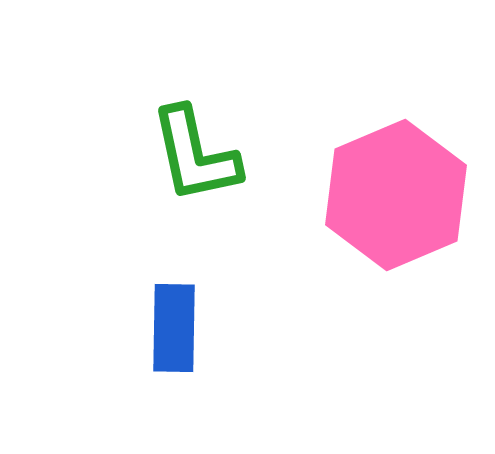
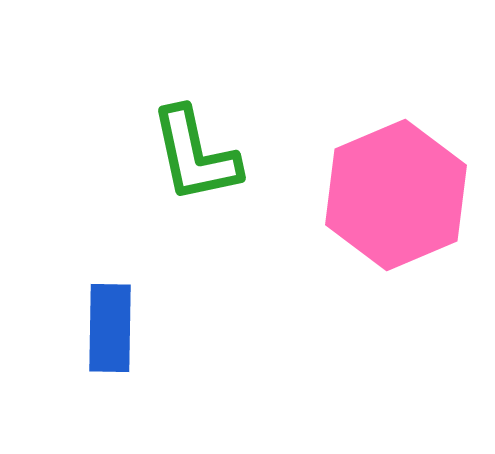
blue rectangle: moved 64 px left
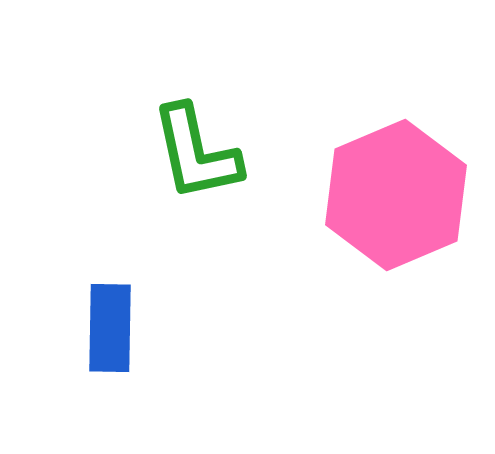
green L-shape: moved 1 px right, 2 px up
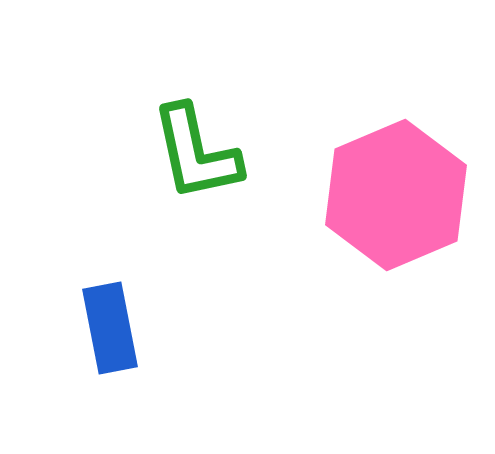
blue rectangle: rotated 12 degrees counterclockwise
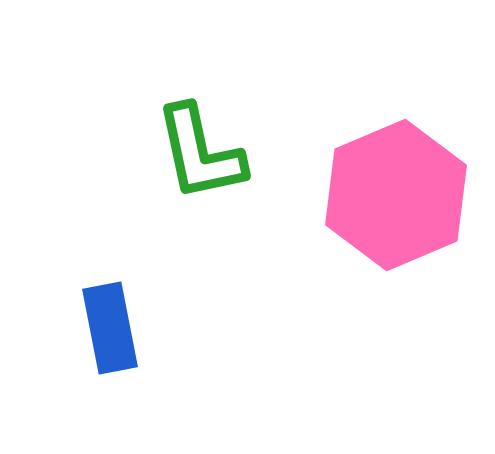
green L-shape: moved 4 px right
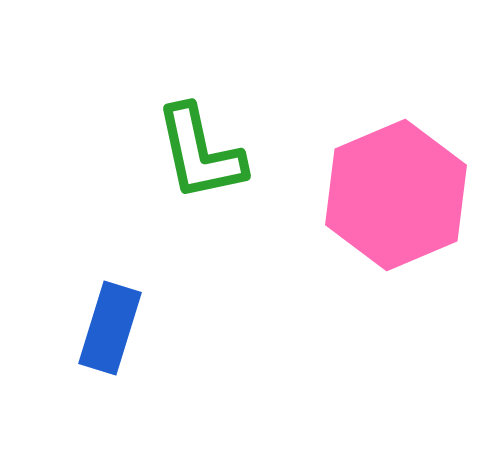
blue rectangle: rotated 28 degrees clockwise
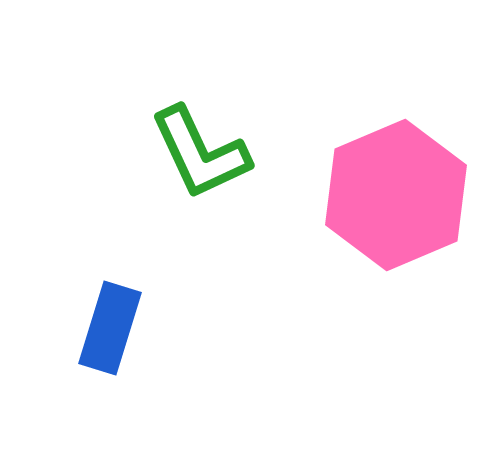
green L-shape: rotated 13 degrees counterclockwise
